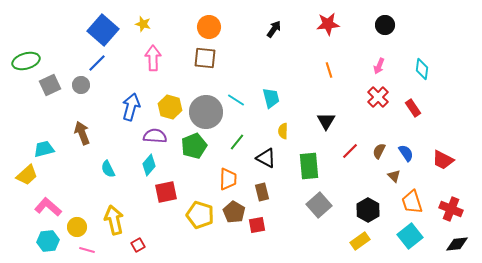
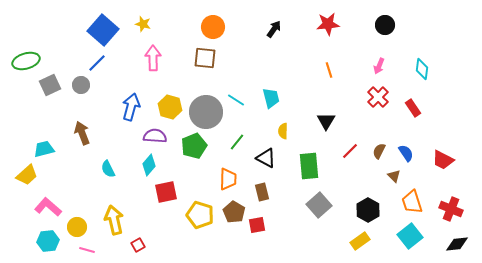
orange circle at (209, 27): moved 4 px right
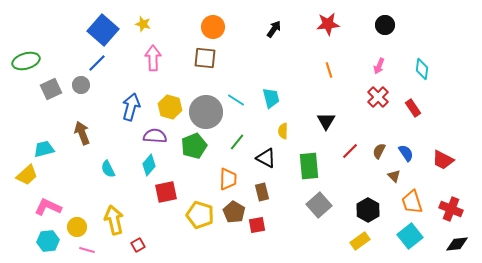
gray square at (50, 85): moved 1 px right, 4 px down
pink L-shape at (48, 207): rotated 16 degrees counterclockwise
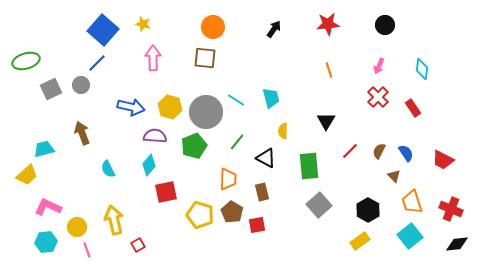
blue arrow at (131, 107): rotated 88 degrees clockwise
brown pentagon at (234, 212): moved 2 px left
cyan hexagon at (48, 241): moved 2 px left, 1 px down
pink line at (87, 250): rotated 56 degrees clockwise
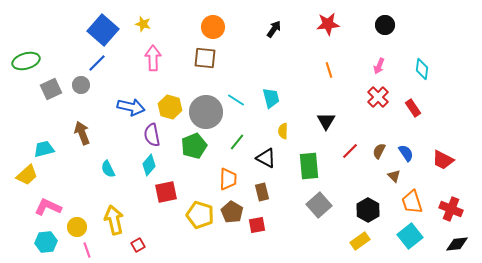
purple semicircle at (155, 136): moved 3 px left, 1 px up; rotated 105 degrees counterclockwise
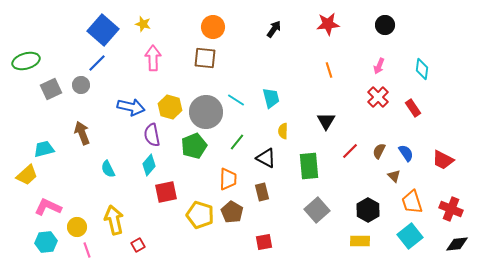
gray square at (319, 205): moved 2 px left, 5 px down
red square at (257, 225): moved 7 px right, 17 px down
yellow rectangle at (360, 241): rotated 36 degrees clockwise
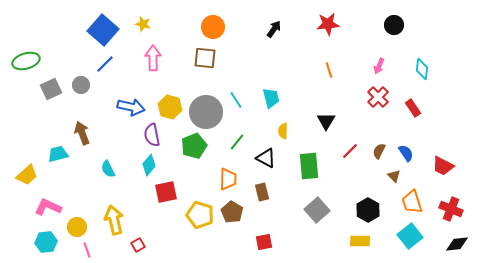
black circle at (385, 25): moved 9 px right
blue line at (97, 63): moved 8 px right, 1 px down
cyan line at (236, 100): rotated 24 degrees clockwise
cyan trapezoid at (44, 149): moved 14 px right, 5 px down
red trapezoid at (443, 160): moved 6 px down
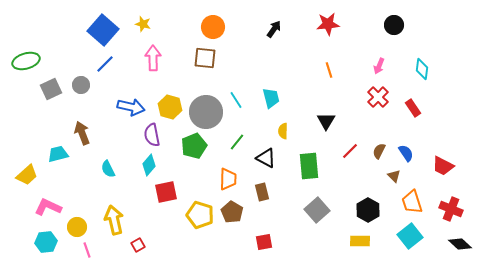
black diamond at (457, 244): moved 3 px right; rotated 50 degrees clockwise
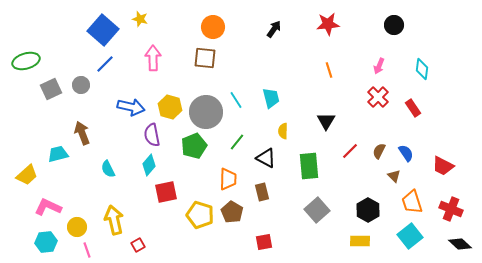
yellow star at (143, 24): moved 3 px left, 5 px up
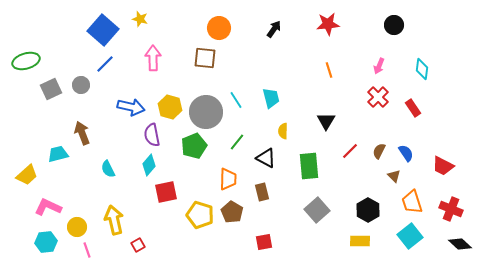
orange circle at (213, 27): moved 6 px right, 1 px down
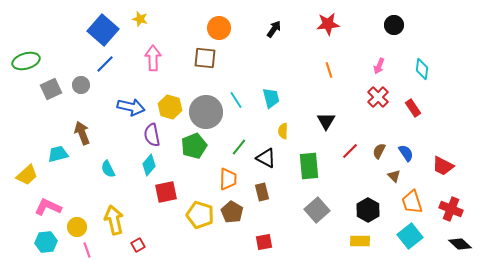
green line at (237, 142): moved 2 px right, 5 px down
